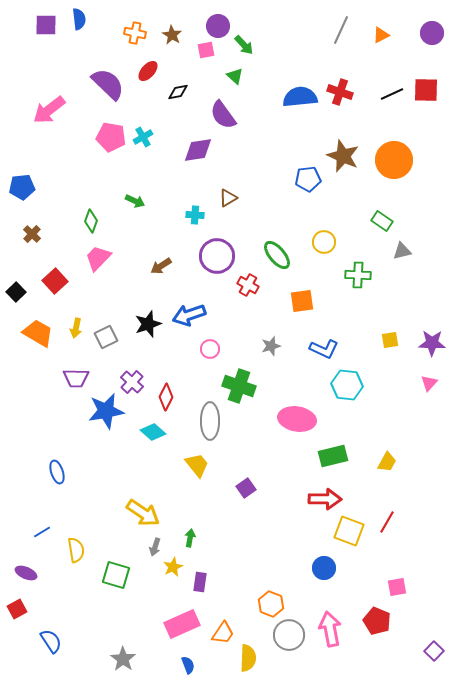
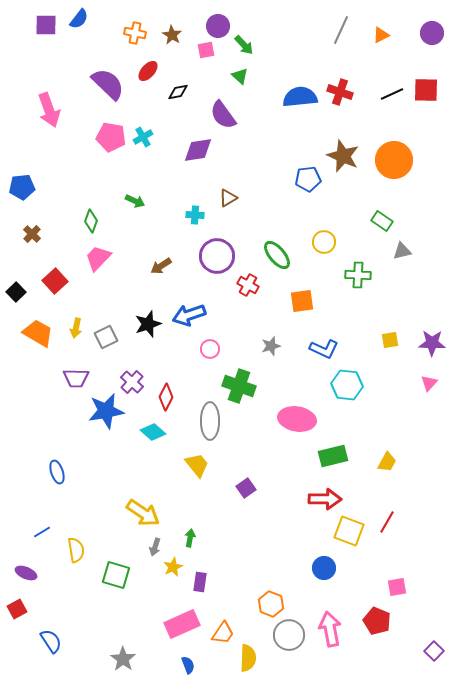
blue semicircle at (79, 19): rotated 45 degrees clockwise
green triangle at (235, 76): moved 5 px right
pink arrow at (49, 110): rotated 72 degrees counterclockwise
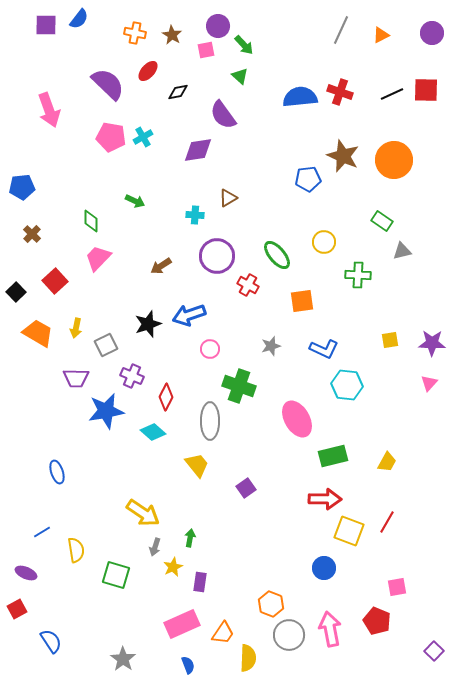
green diamond at (91, 221): rotated 20 degrees counterclockwise
gray square at (106, 337): moved 8 px down
purple cross at (132, 382): moved 6 px up; rotated 20 degrees counterclockwise
pink ellipse at (297, 419): rotated 51 degrees clockwise
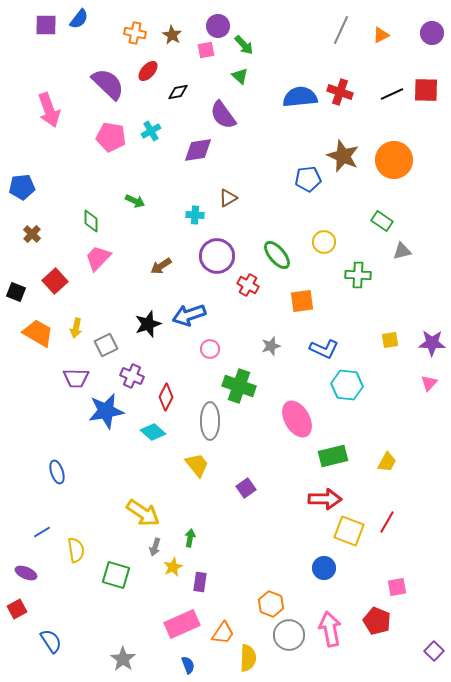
cyan cross at (143, 137): moved 8 px right, 6 px up
black square at (16, 292): rotated 24 degrees counterclockwise
